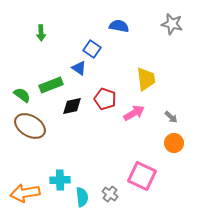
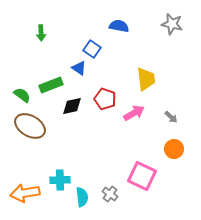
orange circle: moved 6 px down
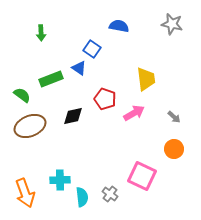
green rectangle: moved 6 px up
black diamond: moved 1 px right, 10 px down
gray arrow: moved 3 px right
brown ellipse: rotated 52 degrees counterclockwise
orange arrow: rotated 100 degrees counterclockwise
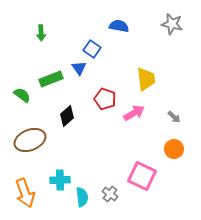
blue triangle: rotated 21 degrees clockwise
black diamond: moved 6 px left; rotated 30 degrees counterclockwise
brown ellipse: moved 14 px down
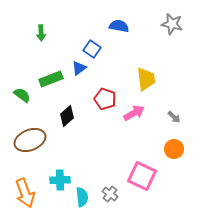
blue triangle: rotated 28 degrees clockwise
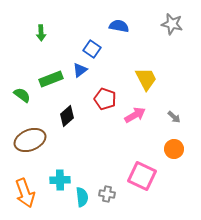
blue triangle: moved 1 px right, 2 px down
yellow trapezoid: rotated 20 degrees counterclockwise
pink arrow: moved 1 px right, 2 px down
gray cross: moved 3 px left; rotated 28 degrees counterclockwise
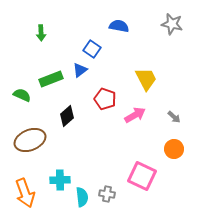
green semicircle: rotated 12 degrees counterclockwise
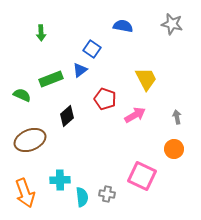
blue semicircle: moved 4 px right
gray arrow: moved 3 px right; rotated 144 degrees counterclockwise
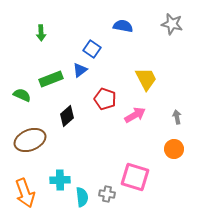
pink square: moved 7 px left, 1 px down; rotated 8 degrees counterclockwise
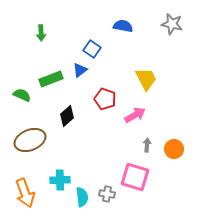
gray arrow: moved 30 px left, 28 px down; rotated 16 degrees clockwise
